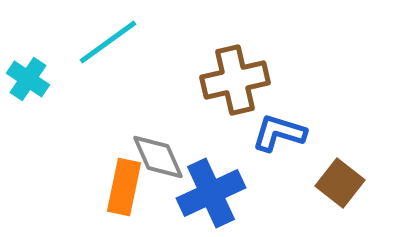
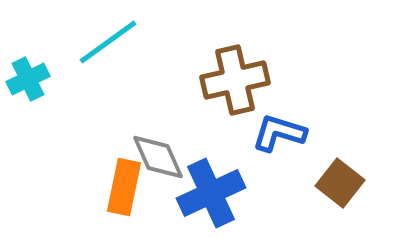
cyan cross: rotated 30 degrees clockwise
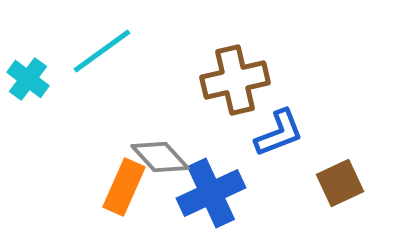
cyan line: moved 6 px left, 9 px down
cyan cross: rotated 27 degrees counterclockwise
blue L-shape: rotated 142 degrees clockwise
gray diamond: moved 2 px right; rotated 18 degrees counterclockwise
brown square: rotated 27 degrees clockwise
orange rectangle: rotated 12 degrees clockwise
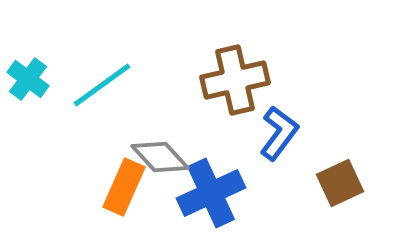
cyan line: moved 34 px down
blue L-shape: rotated 32 degrees counterclockwise
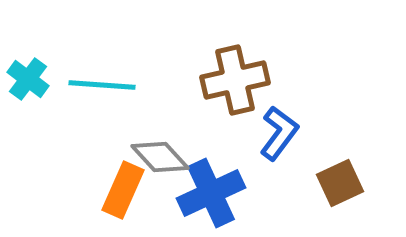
cyan line: rotated 40 degrees clockwise
orange rectangle: moved 1 px left, 3 px down
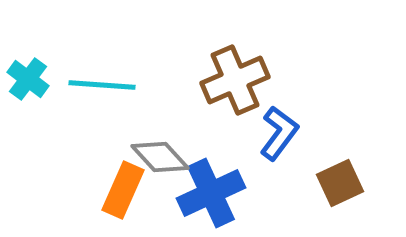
brown cross: rotated 10 degrees counterclockwise
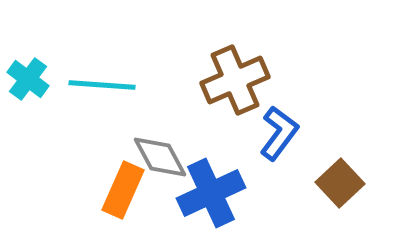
gray diamond: rotated 14 degrees clockwise
brown square: rotated 18 degrees counterclockwise
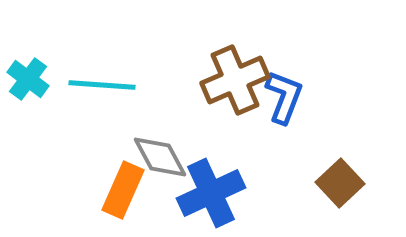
blue L-shape: moved 5 px right, 36 px up; rotated 16 degrees counterclockwise
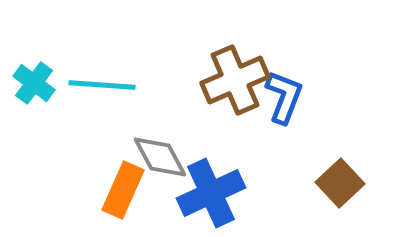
cyan cross: moved 6 px right, 4 px down
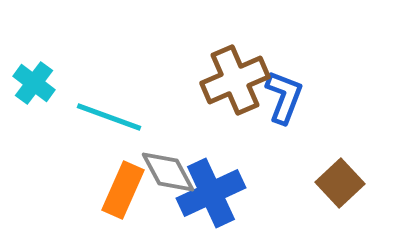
cyan line: moved 7 px right, 32 px down; rotated 16 degrees clockwise
gray diamond: moved 8 px right, 15 px down
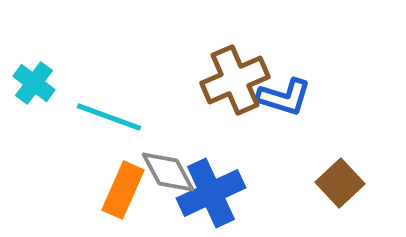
blue L-shape: rotated 86 degrees clockwise
